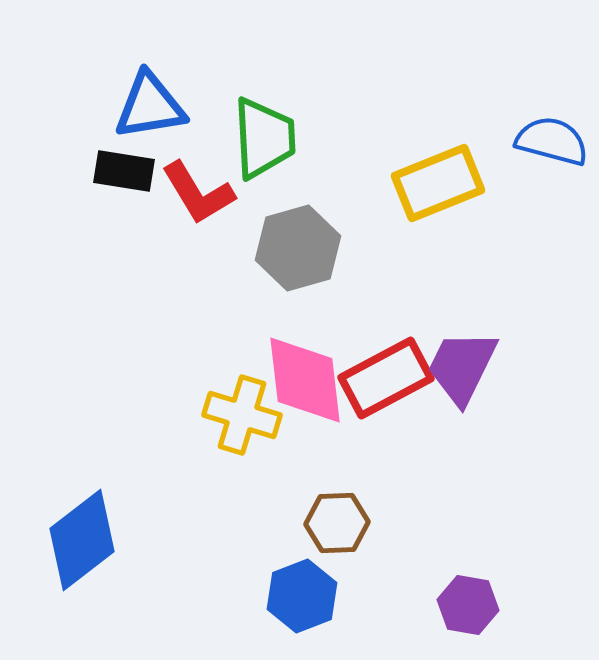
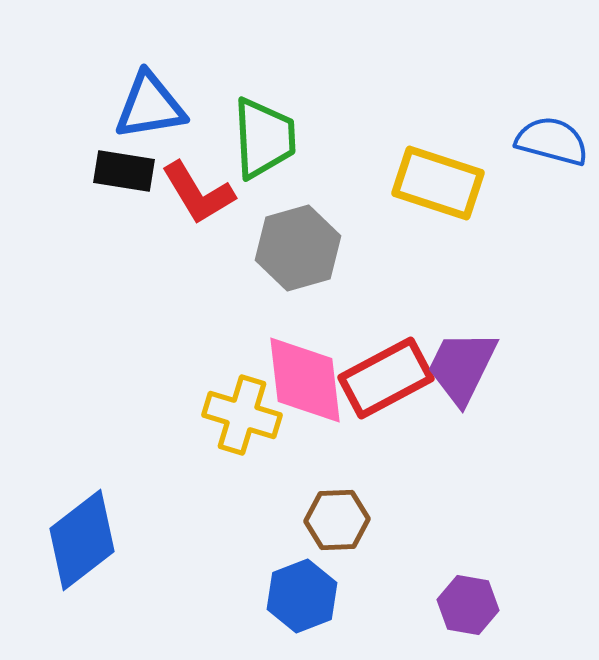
yellow rectangle: rotated 40 degrees clockwise
brown hexagon: moved 3 px up
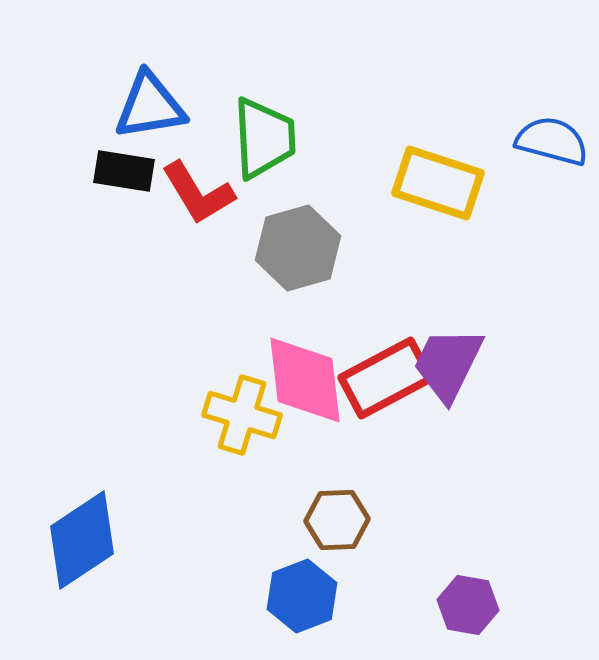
purple trapezoid: moved 14 px left, 3 px up
blue diamond: rotated 4 degrees clockwise
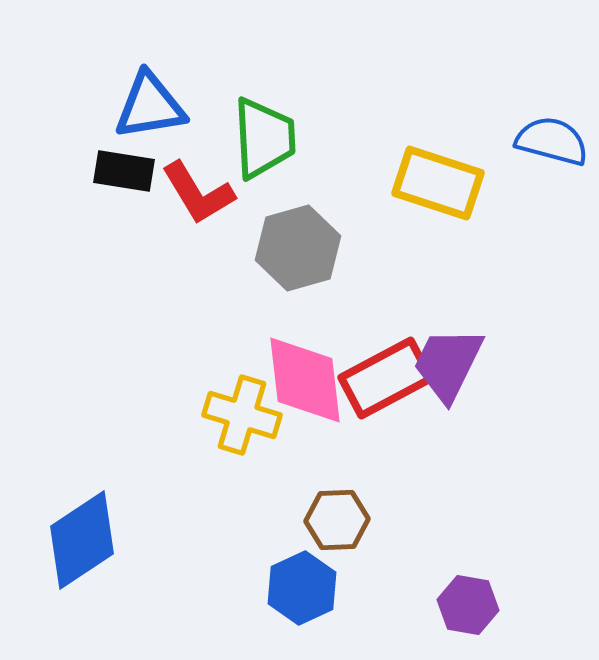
blue hexagon: moved 8 px up; rotated 4 degrees counterclockwise
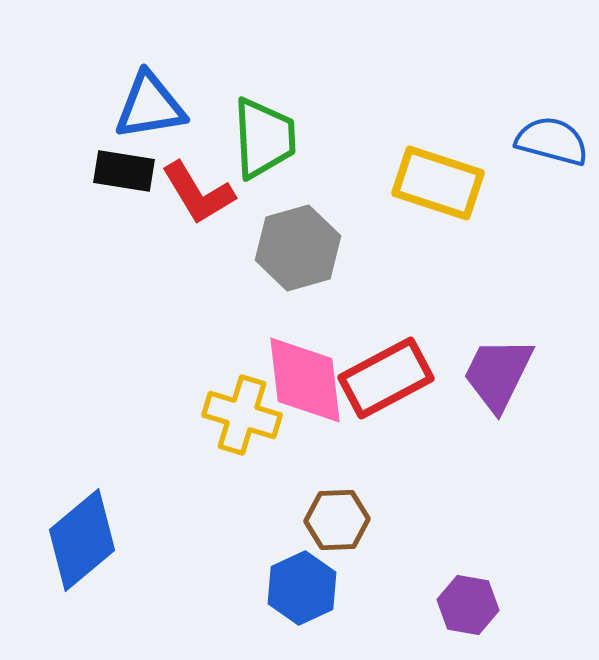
purple trapezoid: moved 50 px right, 10 px down
blue diamond: rotated 6 degrees counterclockwise
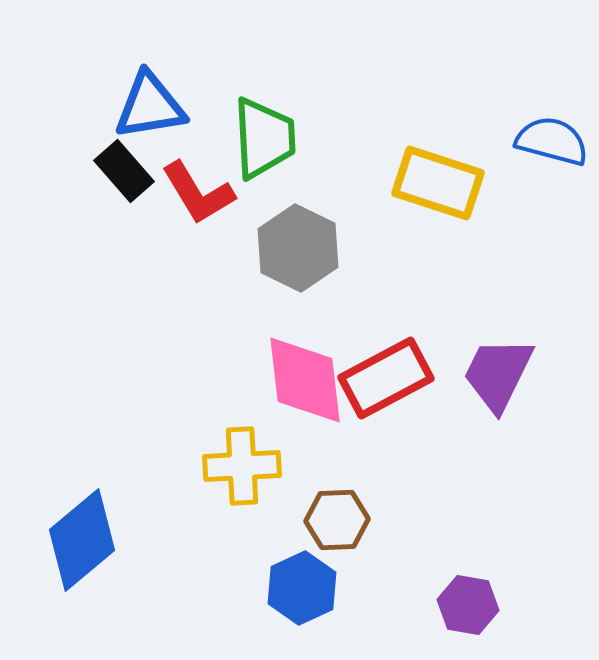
black rectangle: rotated 40 degrees clockwise
gray hexagon: rotated 18 degrees counterclockwise
yellow cross: moved 51 px down; rotated 20 degrees counterclockwise
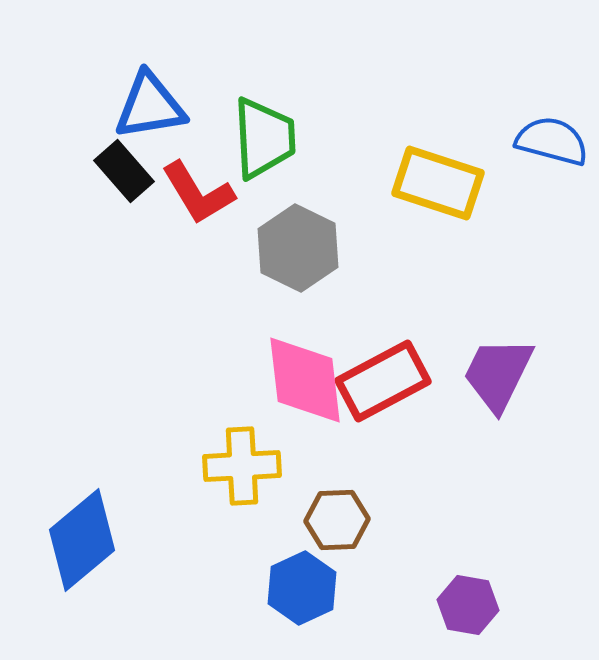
red rectangle: moved 3 px left, 3 px down
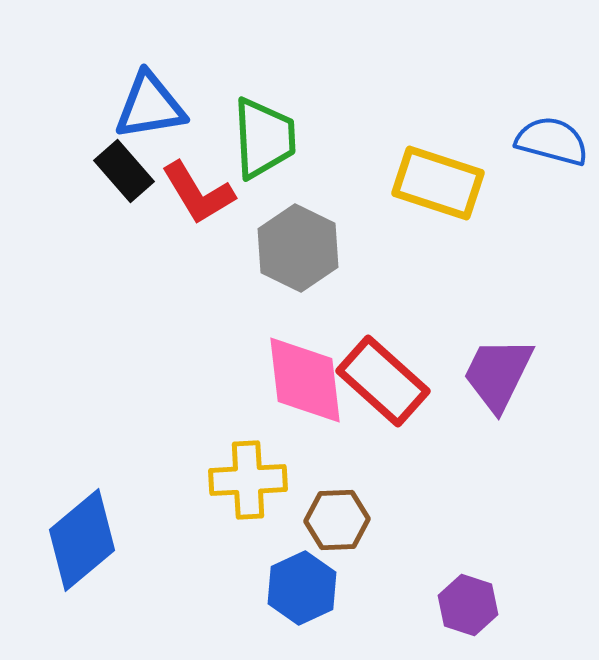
red rectangle: rotated 70 degrees clockwise
yellow cross: moved 6 px right, 14 px down
purple hexagon: rotated 8 degrees clockwise
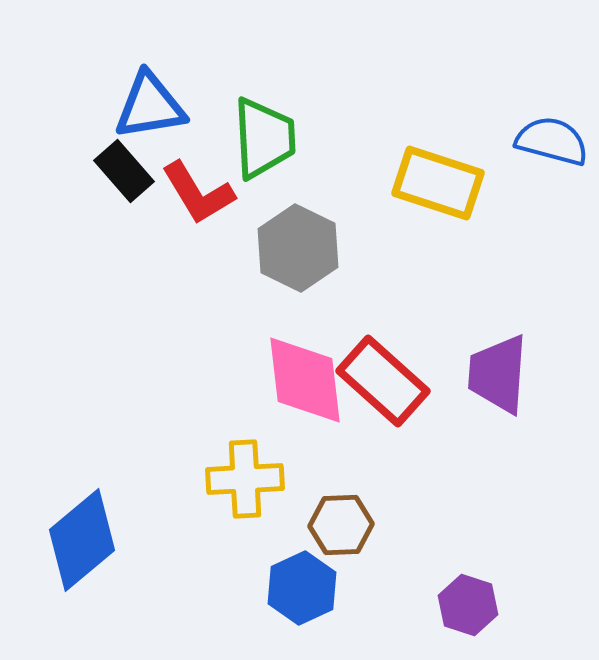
purple trapezoid: rotated 22 degrees counterclockwise
yellow cross: moved 3 px left, 1 px up
brown hexagon: moved 4 px right, 5 px down
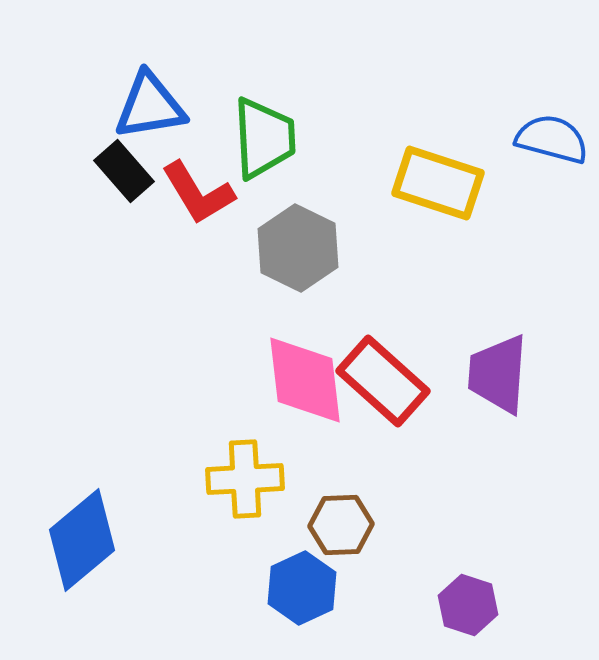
blue semicircle: moved 2 px up
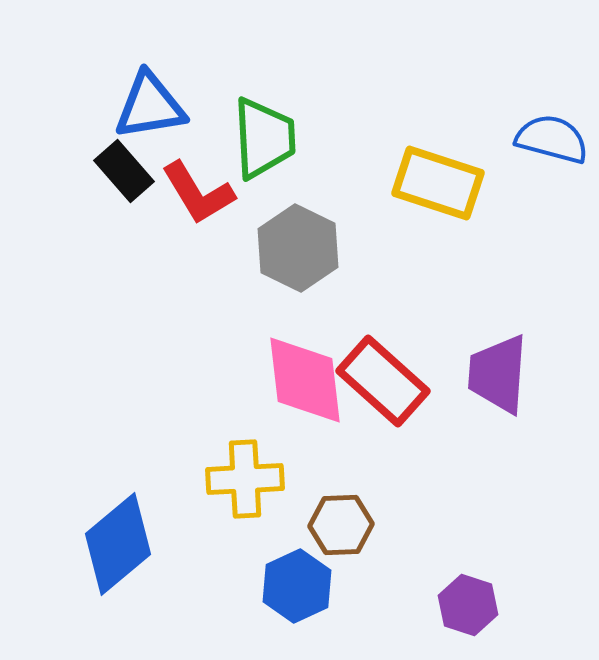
blue diamond: moved 36 px right, 4 px down
blue hexagon: moved 5 px left, 2 px up
